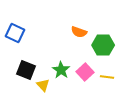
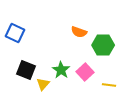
yellow line: moved 2 px right, 8 px down
yellow triangle: moved 1 px up; rotated 24 degrees clockwise
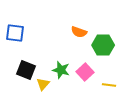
blue square: rotated 18 degrees counterclockwise
green star: rotated 18 degrees counterclockwise
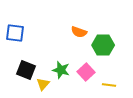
pink square: moved 1 px right
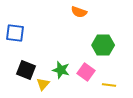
orange semicircle: moved 20 px up
pink square: rotated 12 degrees counterclockwise
